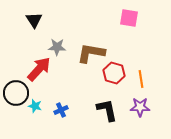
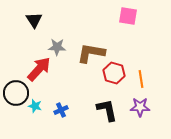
pink square: moved 1 px left, 2 px up
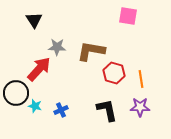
brown L-shape: moved 2 px up
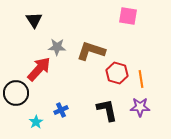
brown L-shape: rotated 8 degrees clockwise
red hexagon: moved 3 px right
cyan star: moved 1 px right, 16 px down; rotated 24 degrees clockwise
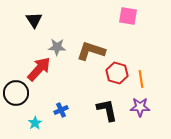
cyan star: moved 1 px left, 1 px down
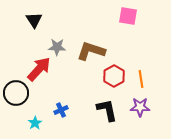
red hexagon: moved 3 px left, 3 px down; rotated 15 degrees clockwise
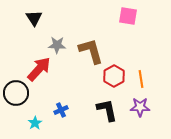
black triangle: moved 2 px up
gray star: moved 2 px up
brown L-shape: rotated 56 degrees clockwise
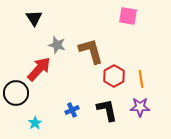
gray star: rotated 12 degrees clockwise
blue cross: moved 11 px right
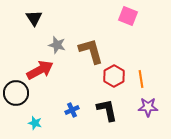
pink square: rotated 12 degrees clockwise
red arrow: moved 1 px right, 1 px down; rotated 20 degrees clockwise
purple star: moved 8 px right
cyan star: rotated 24 degrees counterclockwise
